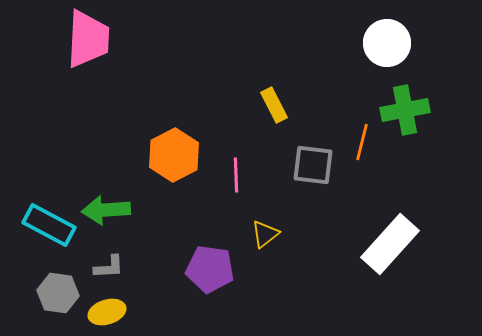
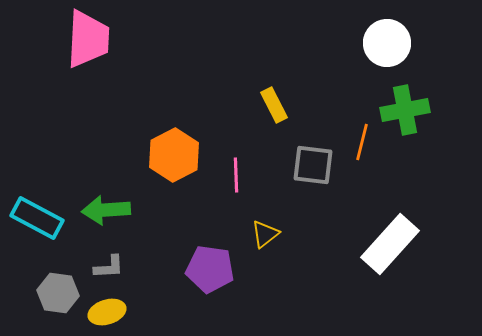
cyan rectangle: moved 12 px left, 7 px up
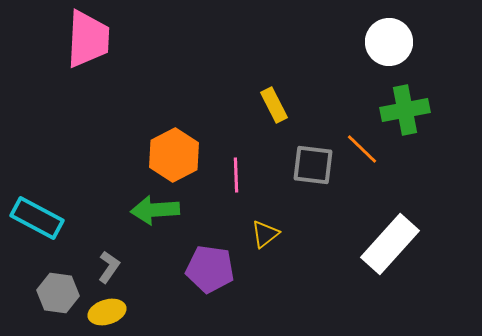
white circle: moved 2 px right, 1 px up
orange line: moved 7 px down; rotated 60 degrees counterclockwise
green arrow: moved 49 px right
gray L-shape: rotated 52 degrees counterclockwise
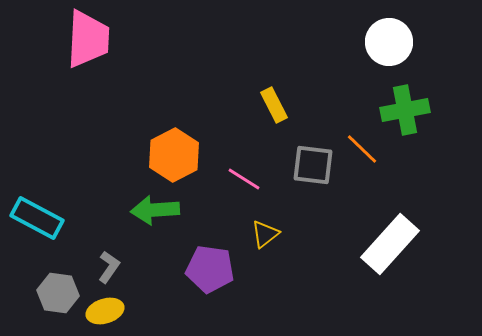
pink line: moved 8 px right, 4 px down; rotated 56 degrees counterclockwise
yellow ellipse: moved 2 px left, 1 px up
